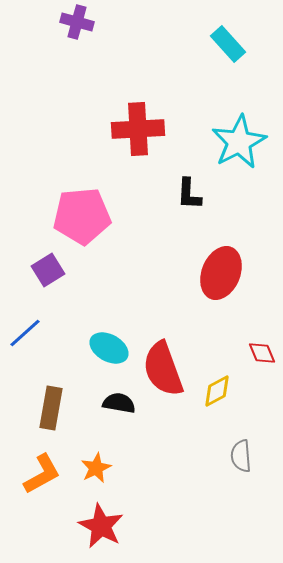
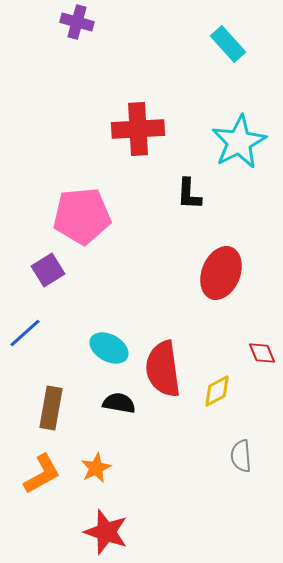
red semicircle: rotated 12 degrees clockwise
red star: moved 5 px right, 6 px down; rotated 9 degrees counterclockwise
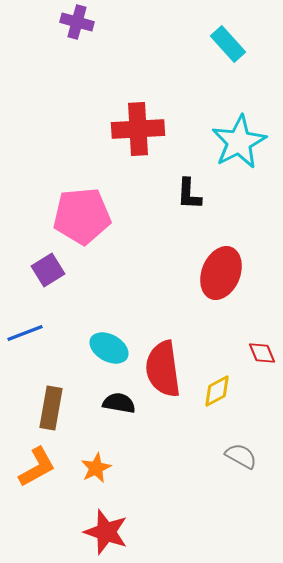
blue line: rotated 21 degrees clockwise
gray semicircle: rotated 124 degrees clockwise
orange L-shape: moved 5 px left, 7 px up
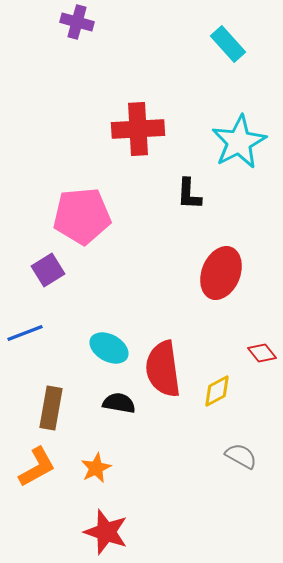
red diamond: rotated 16 degrees counterclockwise
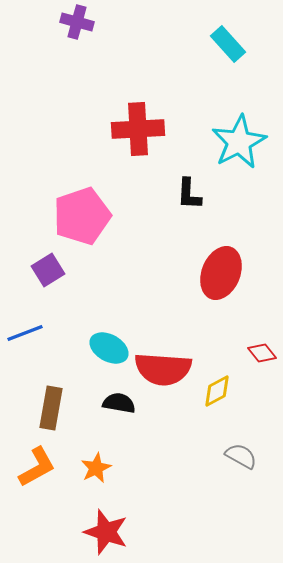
pink pentagon: rotated 14 degrees counterclockwise
red semicircle: rotated 78 degrees counterclockwise
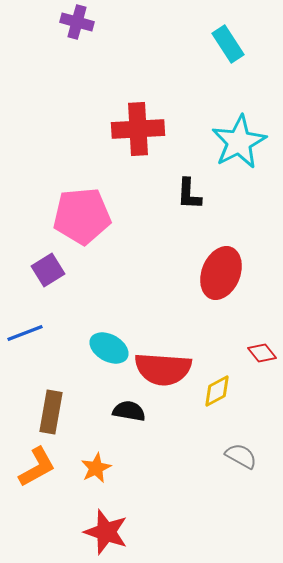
cyan rectangle: rotated 9 degrees clockwise
pink pentagon: rotated 14 degrees clockwise
black semicircle: moved 10 px right, 8 px down
brown rectangle: moved 4 px down
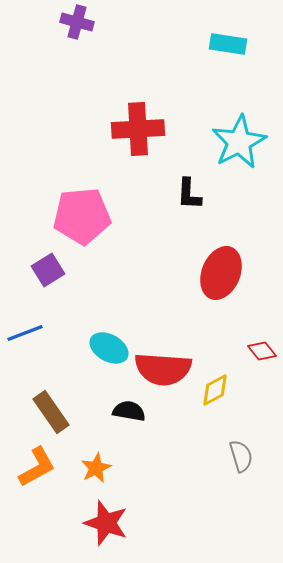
cyan rectangle: rotated 48 degrees counterclockwise
red diamond: moved 2 px up
yellow diamond: moved 2 px left, 1 px up
brown rectangle: rotated 45 degrees counterclockwise
gray semicircle: rotated 44 degrees clockwise
red star: moved 9 px up
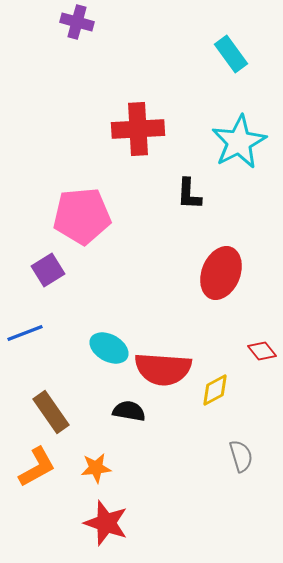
cyan rectangle: moved 3 px right, 10 px down; rotated 45 degrees clockwise
orange star: rotated 20 degrees clockwise
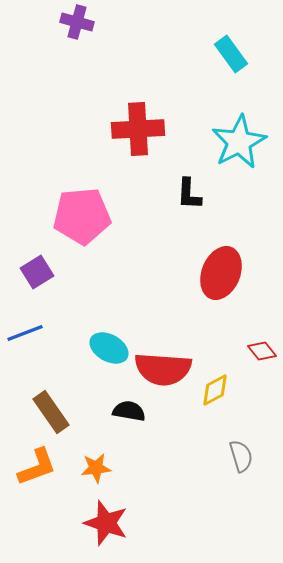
purple square: moved 11 px left, 2 px down
orange L-shape: rotated 9 degrees clockwise
